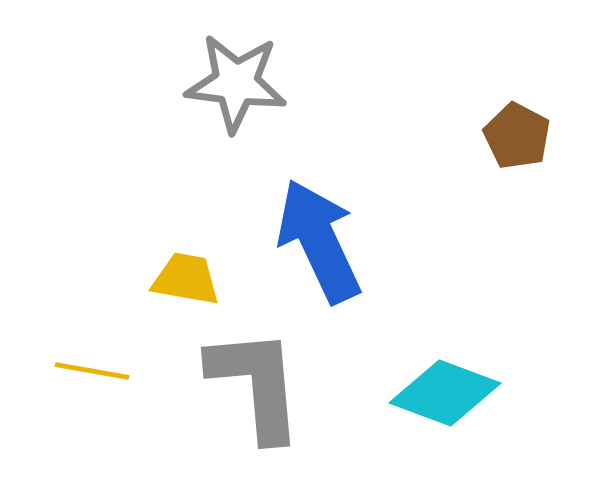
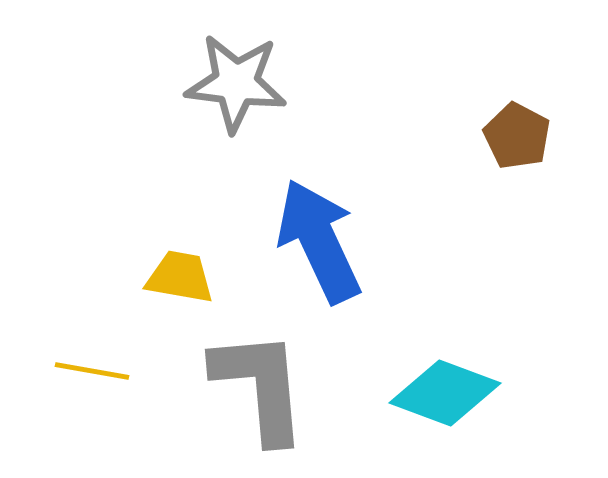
yellow trapezoid: moved 6 px left, 2 px up
gray L-shape: moved 4 px right, 2 px down
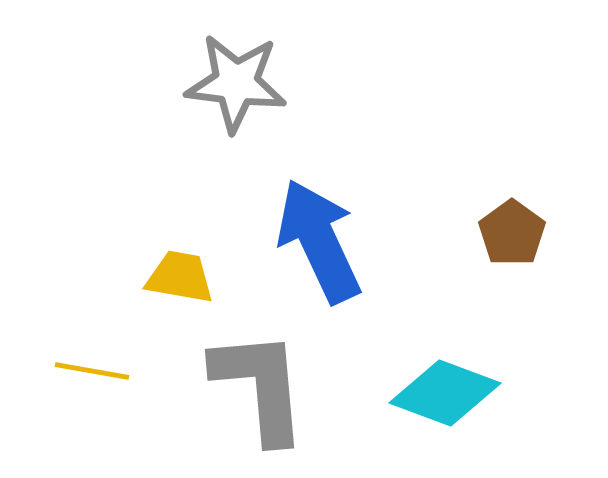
brown pentagon: moved 5 px left, 97 px down; rotated 8 degrees clockwise
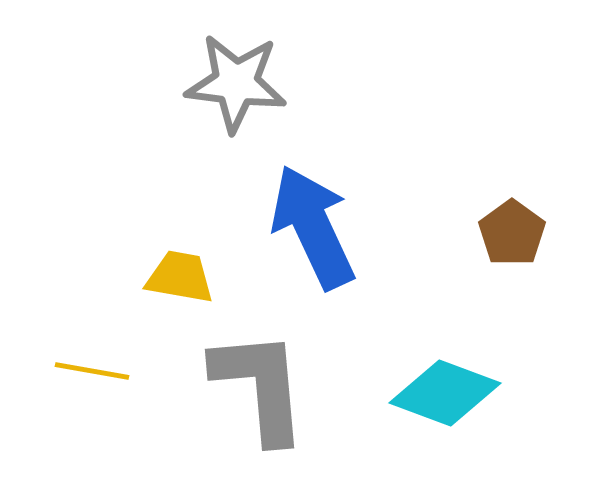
blue arrow: moved 6 px left, 14 px up
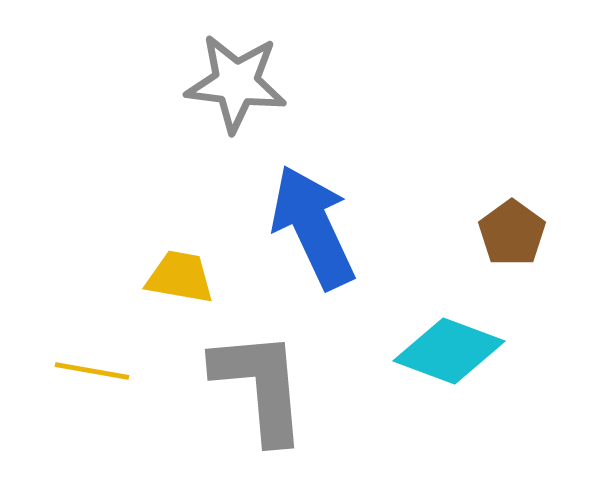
cyan diamond: moved 4 px right, 42 px up
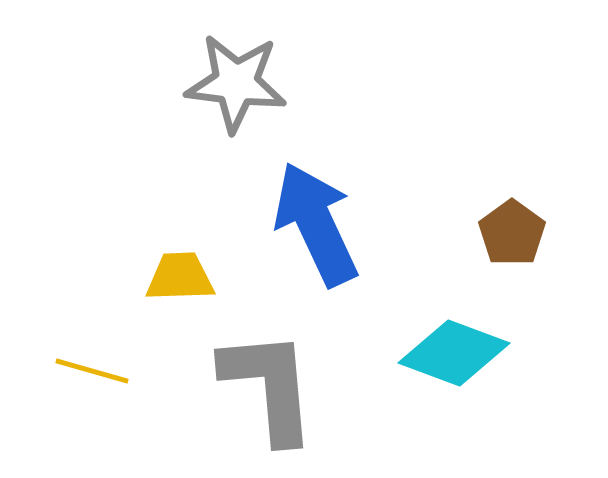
blue arrow: moved 3 px right, 3 px up
yellow trapezoid: rotated 12 degrees counterclockwise
cyan diamond: moved 5 px right, 2 px down
yellow line: rotated 6 degrees clockwise
gray L-shape: moved 9 px right
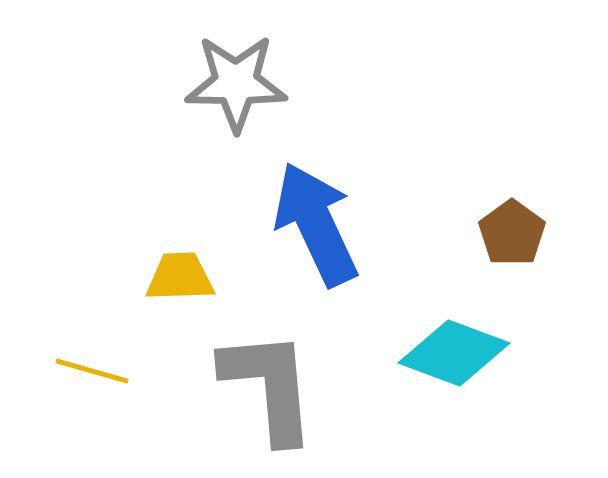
gray star: rotated 6 degrees counterclockwise
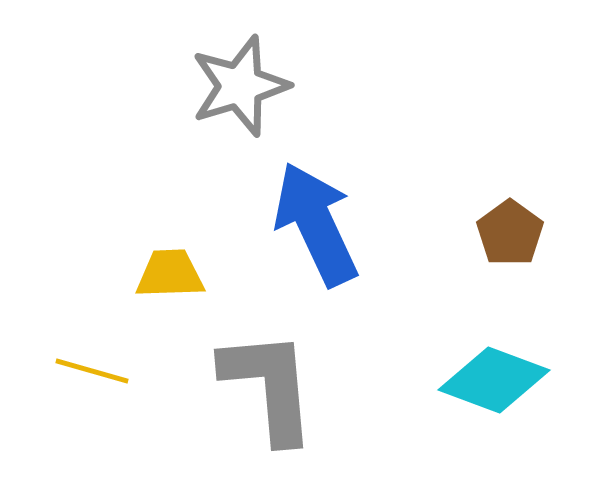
gray star: moved 4 px right, 3 px down; rotated 18 degrees counterclockwise
brown pentagon: moved 2 px left
yellow trapezoid: moved 10 px left, 3 px up
cyan diamond: moved 40 px right, 27 px down
